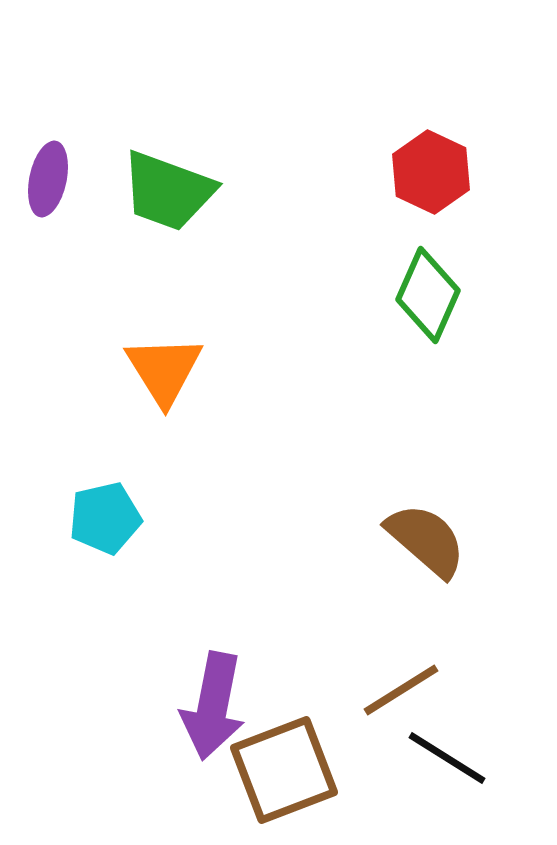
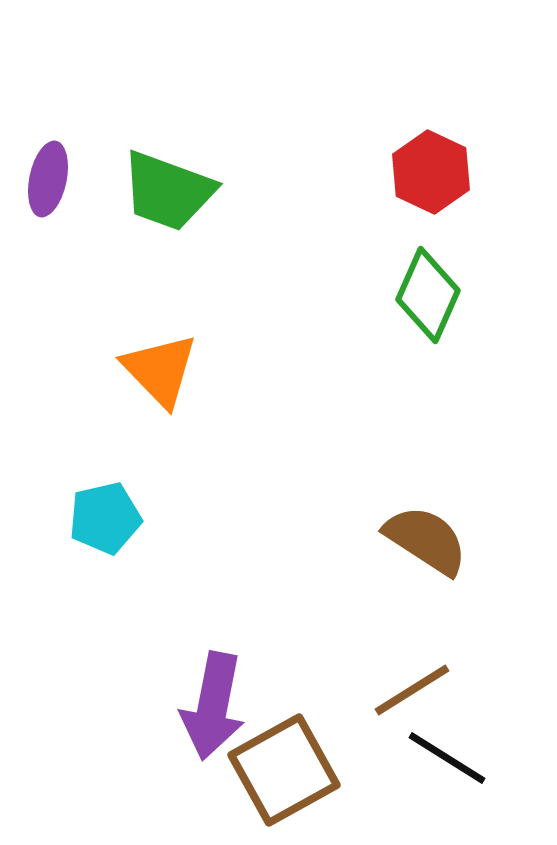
orange triangle: moved 4 px left; rotated 12 degrees counterclockwise
brown semicircle: rotated 8 degrees counterclockwise
brown line: moved 11 px right
brown square: rotated 8 degrees counterclockwise
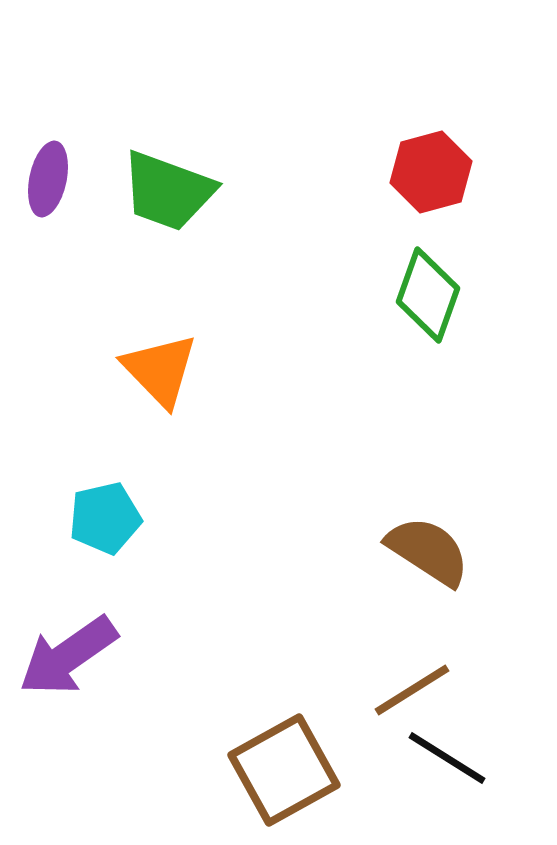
red hexagon: rotated 20 degrees clockwise
green diamond: rotated 4 degrees counterclockwise
brown semicircle: moved 2 px right, 11 px down
purple arrow: moved 145 px left, 50 px up; rotated 44 degrees clockwise
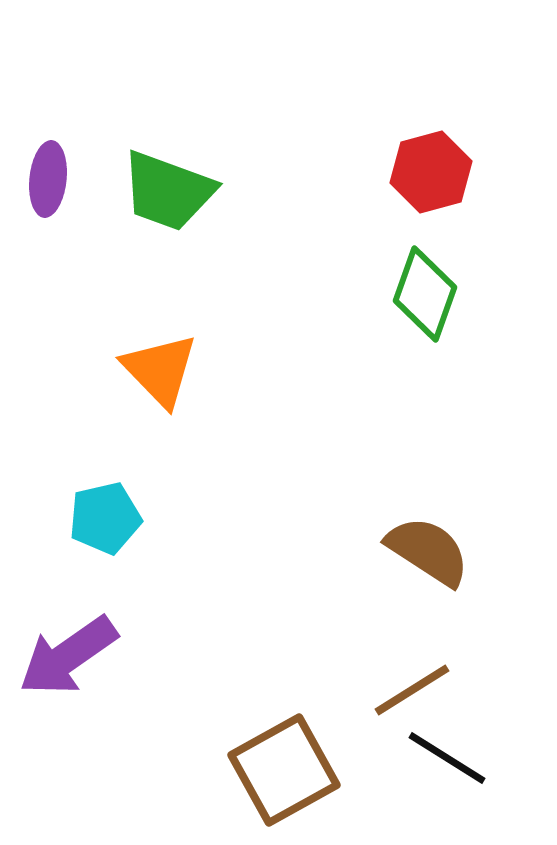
purple ellipse: rotated 6 degrees counterclockwise
green diamond: moved 3 px left, 1 px up
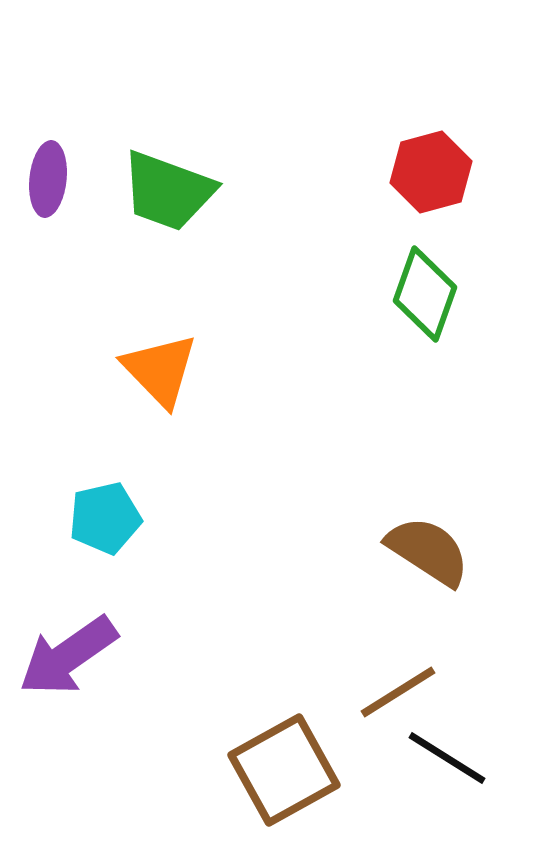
brown line: moved 14 px left, 2 px down
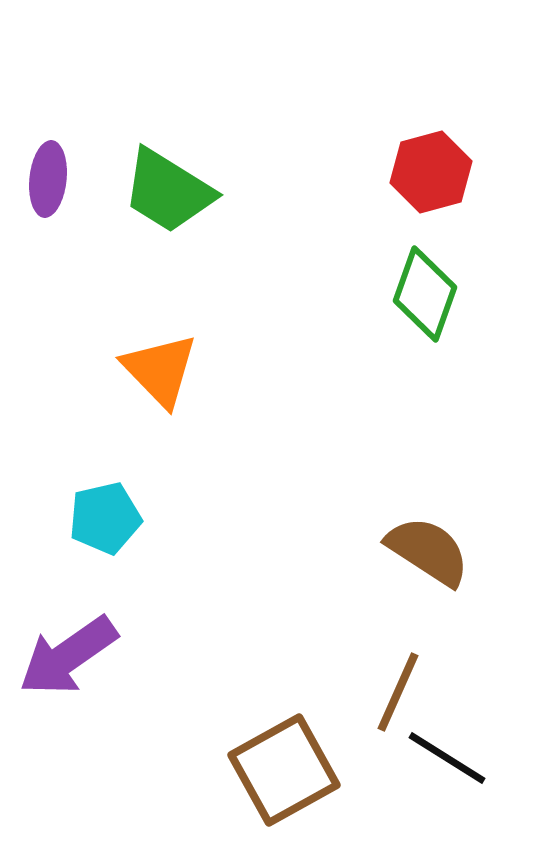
green trapezoid: rotated 12 degrees clockwise
brown line: rotated 34 degrees counterclockwise
